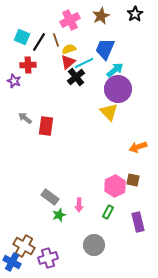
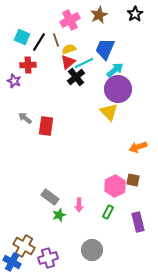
brown star: moved 2 px left, 1 px up
gray circle: moved 2 px left, 5 px down
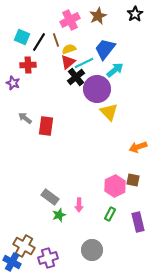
brown star: moved 1 px left, 1 px down
blue trapezoid: rotated 15 degrees clockwise
purple star: moved 1 px left, 2 px down
purple circle: moved 21 px left
green rectangle: moved 2 px right, 2 px down
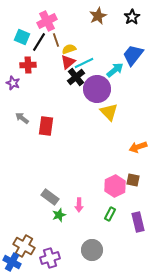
black star: moved 3 px left, 3 px down
pink cross: moved 23 px left, 1 px down
blue trapezoid: moved 28 px right, 6 px down
gray arrow: moved 3 px left
purple cross: moved 2 px right
